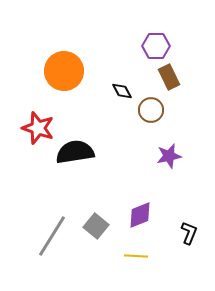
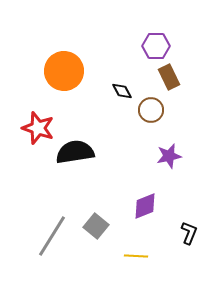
purple diamond: moved 5 px right, 9 px up
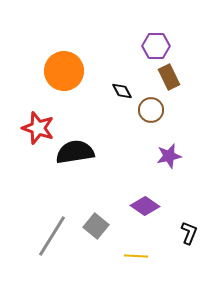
purple diamond: rotated 56 degrees clockwise
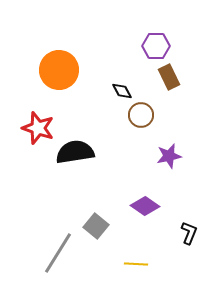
orange circle: moved 5 px left, 1 px up
brown circle: moved 10 px left, 5 px down
gray line: moved 6 px right, 17 px down
yellow line: moved 8 px down
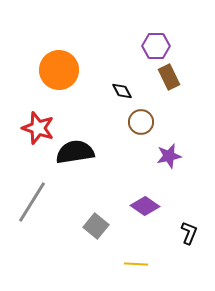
brown circle: moved 7 px down
gray line: moved 26 px left, 51 px up
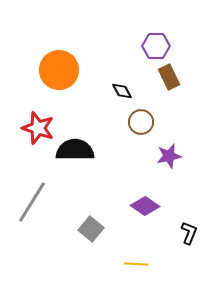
black semicircle: moved 2 px up; rotated 9 degrees clockwise
gray square: moved 5 px left, 3 px down
